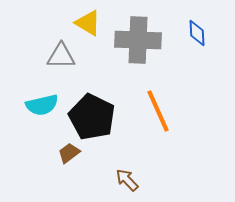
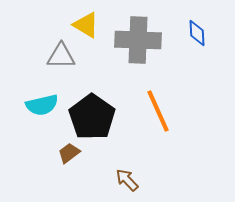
yellow triangle: moved 2 px left, 2 px down
black pentagon: rotated 9 degrees clockwise
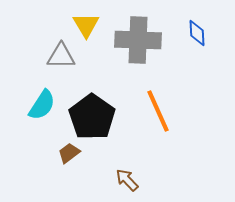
yellow triangle: rotated 28 degrees clockwise
cyan semicircle: rotated 44 degrees counterclockwise
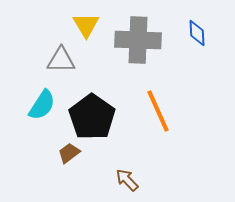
gray triangle: moved 4 px down
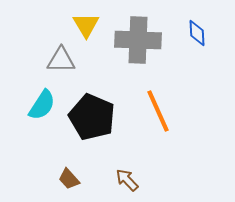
black pentagon: rotated 12 degrees counterclockwise
brown trapezoid: moved 26 px down; rotated 95 degrees counterclockwise
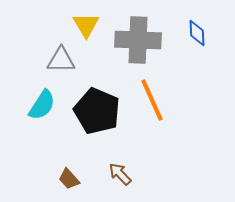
orange line: moved 6 px left, 11 px up
black pentagon: moved 5 px right, 6 px up
brown arrow: moved 7 px left, 6 px up
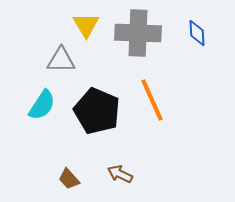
gray cross: moved 7 px up
brown arrow: rotated 20 degrees counterclockwise
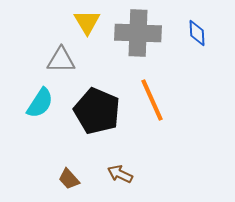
yellow triangle: moved 1 px right, 3 px up
cyan semicircle: moved 2 px left, 2 px up
